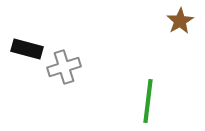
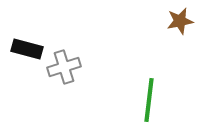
brown star: rotated 20 degrees clockwise
green line: moved 1 px right, 1 px up
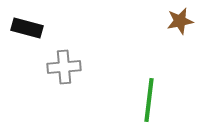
black rectangle: moved 21 px up
gray cross: rotated 12 degrees clockwise
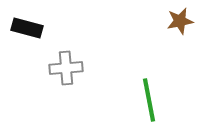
gray cross: moved 2 px right, 1 px down
green line: rotated 18 degrees counterclockwise
